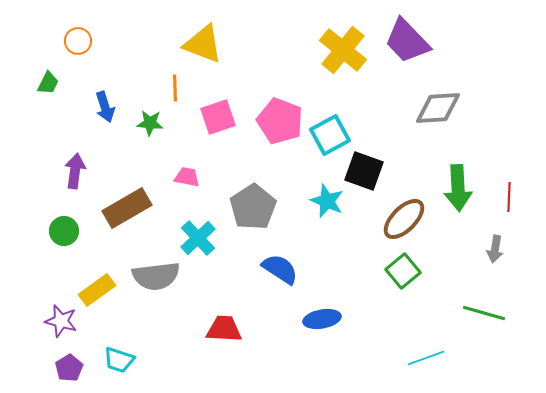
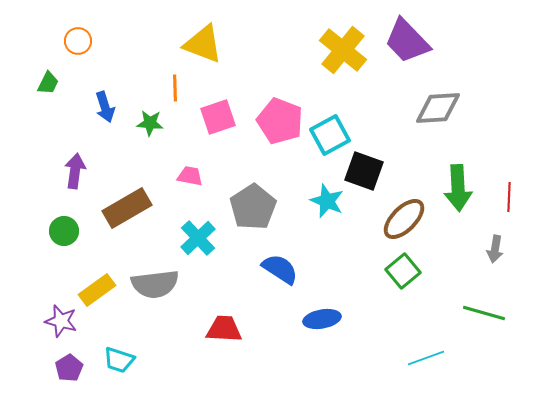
pink trapezoid: moved 3 px right, 1 px up
gray semicircle: moved 1 px left, 8 px down
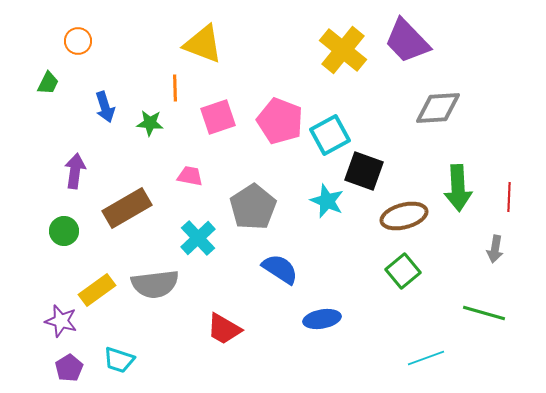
brown ellipse: moved 3 px up; rotated 30 degrees clockwise
red trapezoid: rotated 153 degrees counterclockwise
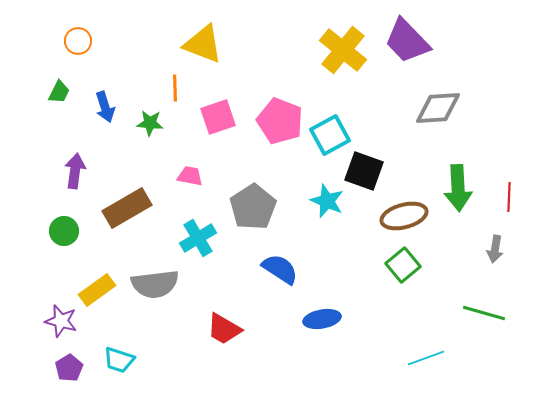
green trapezoid: moved 11 px right, 9 px down
cyan cross: rotated 12 degrees clockwise
green square: moved 6 px up
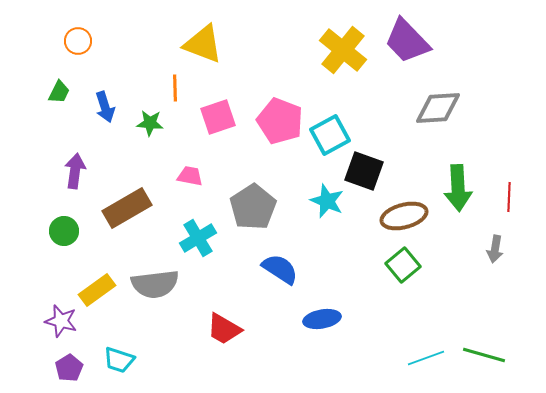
green line: moved 42 px down
